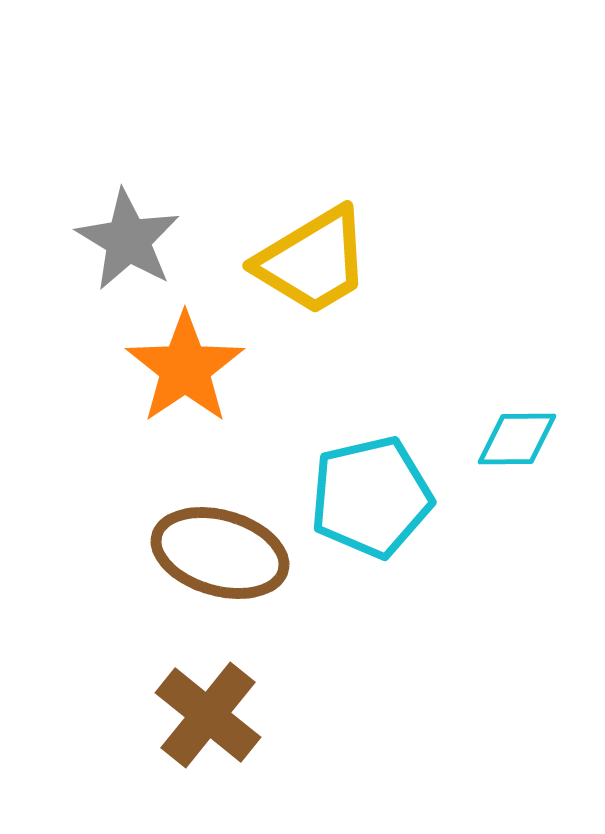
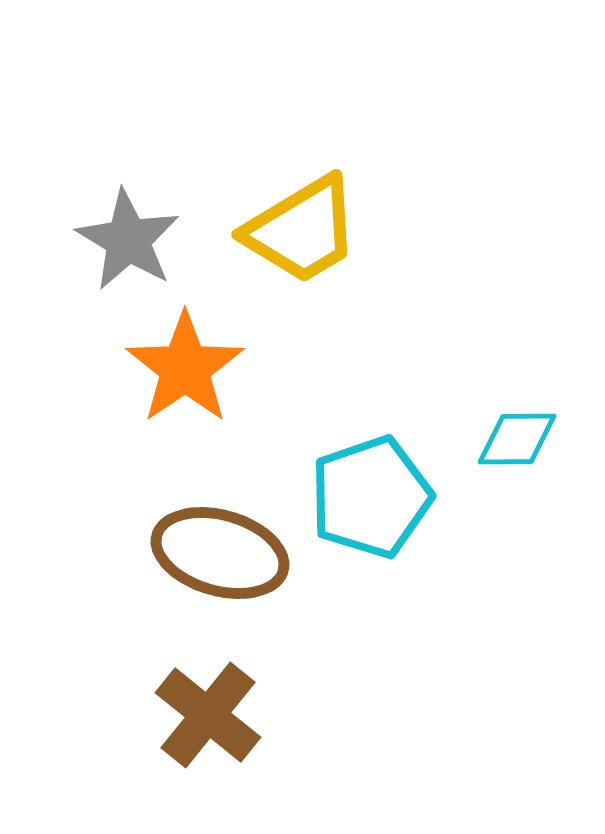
yellow trapezoid: moved 11 px left, 31 px up
cyan pentagon: rotated 6 degrees counterclockwise
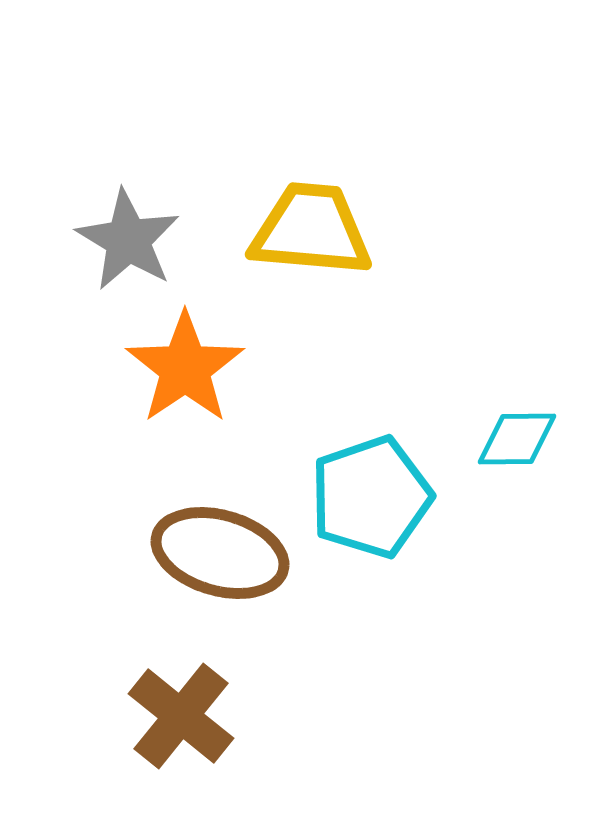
yellow trapezoid: moved 9 px right; rotated 144 degrees counterclockwise
brown cross: moved 27 px left, 1 px down
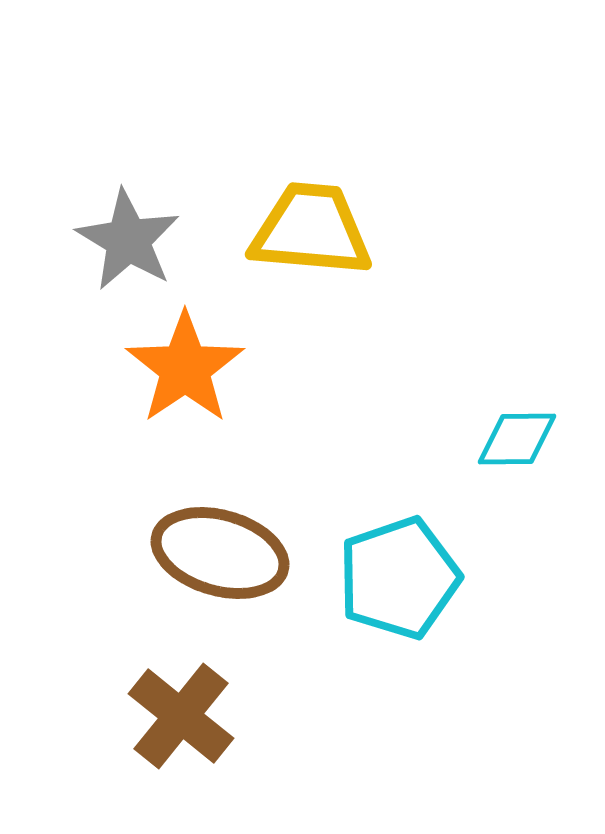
cyan pentagon: moved 28 px right, 81 px down
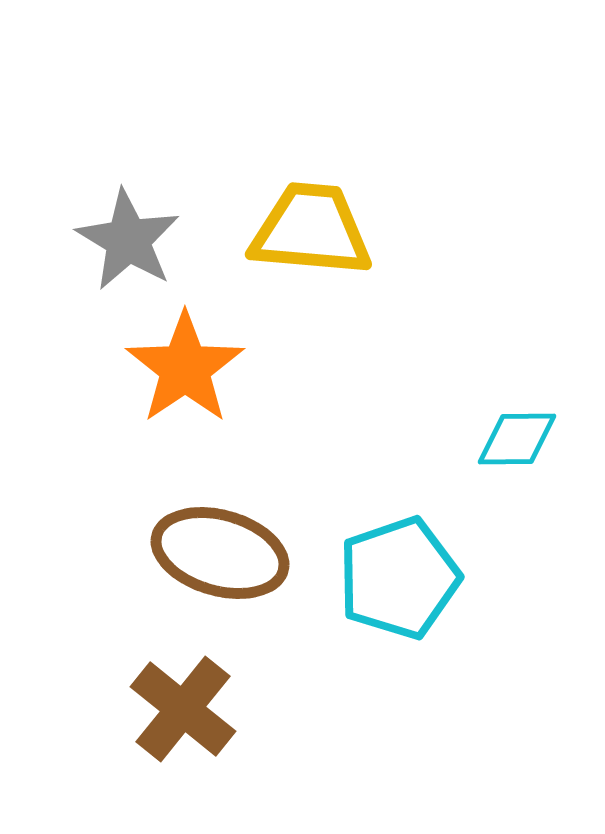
brown cross: moved 2 px right, 7 px up
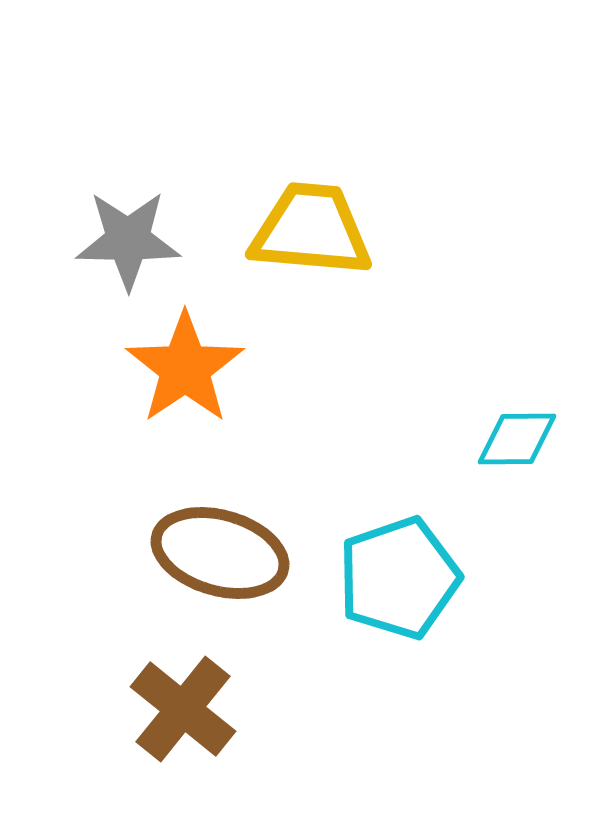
gray star: rotated 30 degrees counterclockwise
